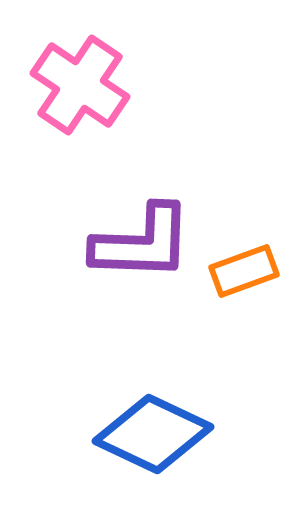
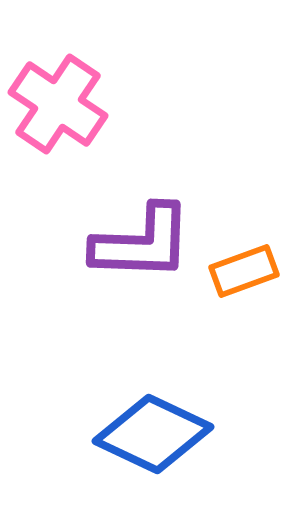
pink cross: moved 22 px left, 19 px down
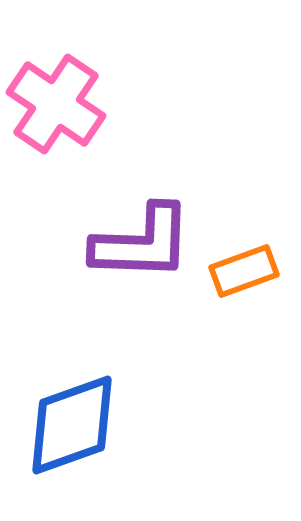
pink cross: moved 2 px left
blue diamond: moved 81 px left, 9 px up; rotated 45 degrees counterclockwise
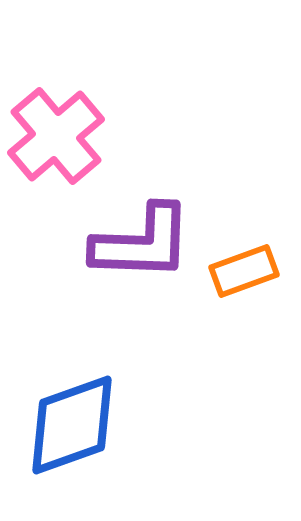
pink cross: moved 32 px down; rotated 16 degrees clockwise
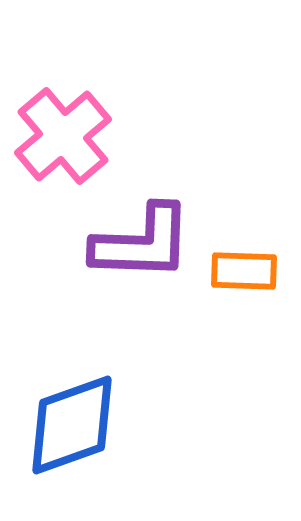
pink cross: moved 7 px right
orange rectangle: rotated 22 degrees clockwise
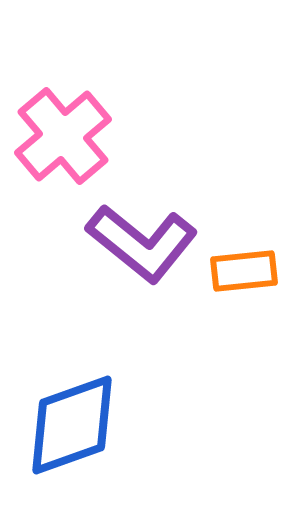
purple L-shape: rotated 37 degrees clockwise
orange rectangle: rotated 8 degrees counterclockwise
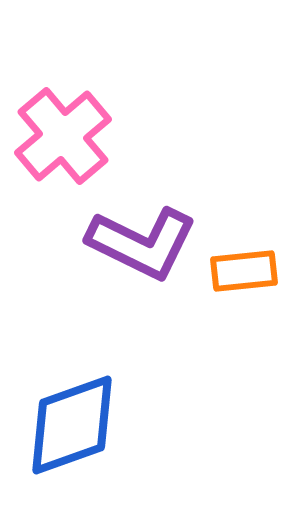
purple L-shape: rotated 13 degrees counterclockwise
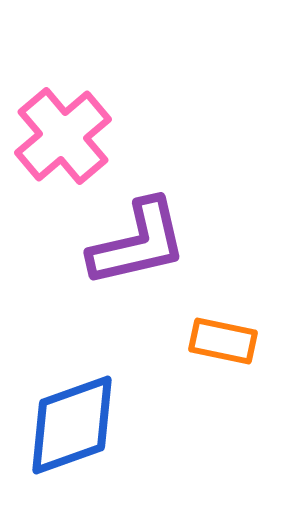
purple L-shape: moved 4 px left; rotated 39 degrees counterclockwise
orange rectangle: moved 21 px left, 70 px down; rotated 18 degrees clockwise
